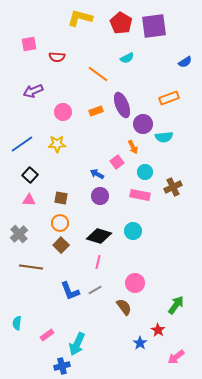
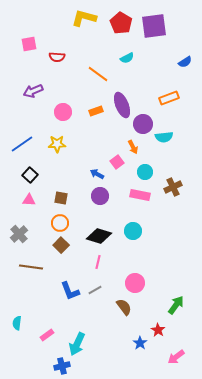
yellow L-shape at (80, 18): moved 4 px right
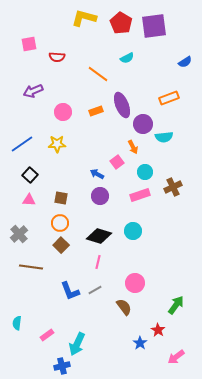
pink rectangle at (140, 195): rotated 30 degrees counterclockwise
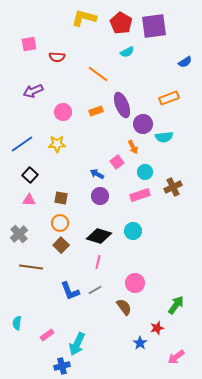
cyan semicircle at (127, 58): moved 6 px up
red star at (158, 330): moved 1 px left, 2 px up; rotated 24 degrees clockwise
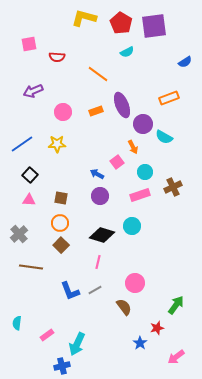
cyan semicircle at (164, 137): rotated 36 degrees clockwise
cyan circle at (133, 231): moved 1 px left, 5 px up
black diamond at (99, 236): moved 3 px right, 1 px up
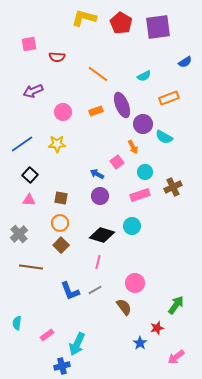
purple square at (154, 26): moved 4 px right, 1 px down
cyan semicircle at (127, 52): moved 17 px right, 24 px down
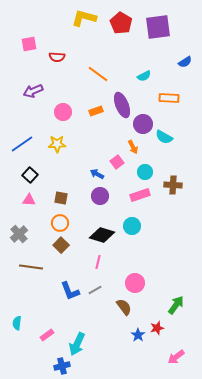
orange rectangle at (169, 98): rotated 24 degrees clockwise
brown cross at (173, 187): moved 2 px up; rotated 30 degrees clockwise
blue star at (140, 343): moved 2 px left, 8 px up
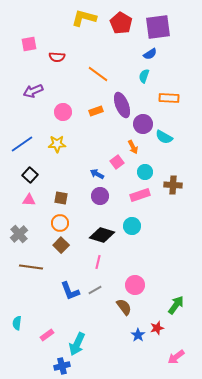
blue semicircle at (185, 62): moved 35 px left, 8 px up
cyan semicircle at (144, 76): rotated 136 degrees clockwise
pink circle at (135, 283): moved 2 px down
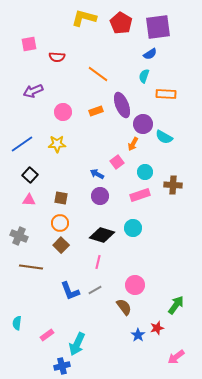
orange rectangle at (169, 98): moved 3 px left, 4 px up
orange arrow at (133, 147): moved 3 px up; rotated 56 degrees clockwise
cyan circle at (132, 226): moved 1 px right, 2 px down
gray cross at (19, 234): moved 2 px down; rotated 24 degrees counterclockwise
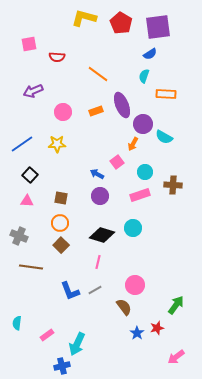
pink triangle at (29, 200): moved 2 px left, 1 px down
blue star at (138, 335): moved 1 px left, 2 px up
